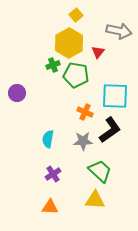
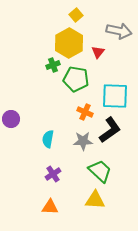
green pentagon: moved 4 px down
purple circle: moved 6 px left, 26 px down
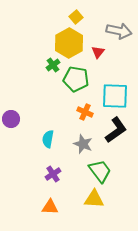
yellow square: moved 2 px down
green cross: rotated 16 degrees counterclockwise
black L-shape: moved 6 px right
gray star: moved 3 px down; rotated 24 degrees clockwise
green trapezoid: rotated 10 degrees clockwise
yellow triangle: moved 1 px left, 1 px up
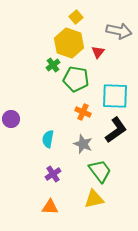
yellow hexagon: rotated 12 degrees counterclockwise
orange cross: moved 2 px left
yellow triangle: rotated 15 degrees counterclockwise
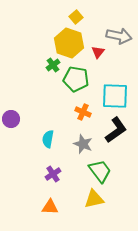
gray arrow: moved 5 px down
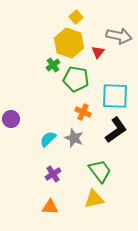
cyan semicircle: rotated 36 degrees clockwise
gray star: moved 9 px left, 6 px up
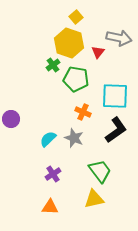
gray arrow: moved 2 px down
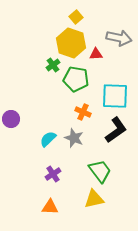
yellow hexagon: moved 2 px right
red triangle: moved 2 px left, 2 px down; rotated 48 degrees clockwise
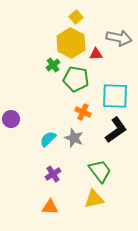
yellow hexagon: rotated 8 degrees clockwise
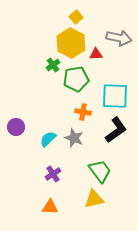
green pentagon: rotated 20 degrees counterclockwise
orange cross: rotated 14 degrees counterclockwise
purple circle: moved 5 px right, 8 px down
